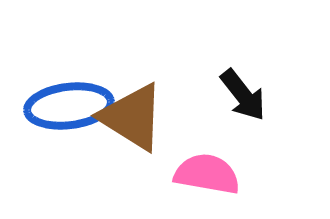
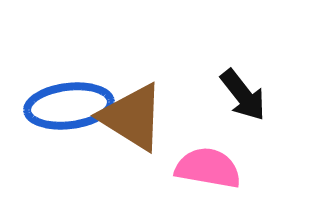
pink semicircle: moved 1 px right, 6 px up
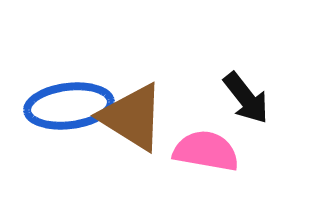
black arrow: moved 3 px right, 3 px down
pink semicircle: moved 2 px left, 17 px up
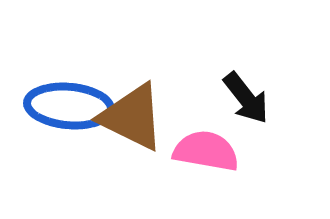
blue ellipse: rotated 12 degrees clockwise
brown triangle: rotated 6 degrees counterclockwise
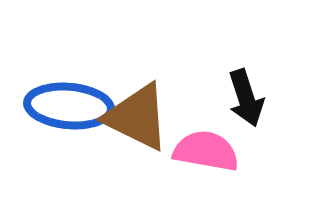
black arrow: rotated 20 degrees clockwise
brown triangle: moved 5 px right
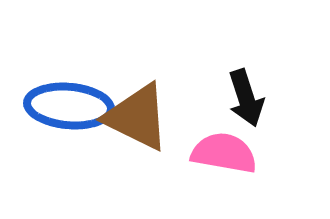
pink semicircle: moved 18 px right, 2 px down
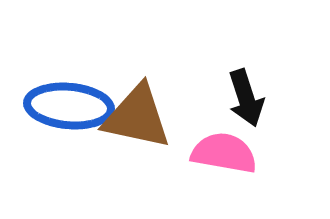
brown triangle: rotated 14 degrees counterclockwise
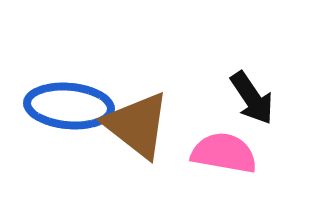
black arrow: moved 6 px right; rotated 16 degrees counterclockwise
brown triangle: moved 8 px down; rotated 26 degrees clockwise
